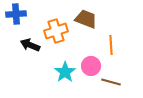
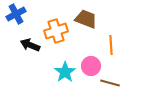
blue cross: rotated 24 degrees counterclockwise
brown line: moved 1 px left, 1 px down
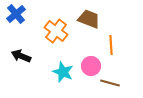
blue cross: rotated 12 degrees counterclockwise
brown trapezoid: moved 3 px right
orange cross: rotated 35 degrees counterclockwise
black arrow: moved 9 px left, 11 px down
cyan star: moved 2 px left; rotated 15 degrees counterclockwise
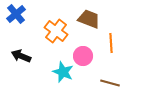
orange line: moved 2 px up
pink circle: moved 8 px left, 10 px up
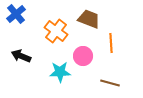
cyan star: moved 3 px left; rotated 25 degrees counterclockwise
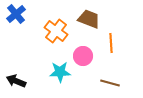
black arrow: moved 5 px left, 25 px down
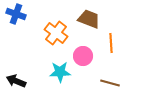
blue cross: rotated 30 degrees counterclockwise
orange cross: moved 2 px down
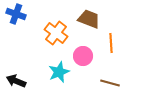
cyan star: moved 1 px left; rotated 20 degrees counterclockwise
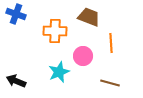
brown trapezoid: moved 2 px up
orange cross: moved 1 px left, 2 px up; rotated 35 degrees counterclockwise
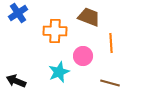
blue cross: moved 2 px right, 1 px up; rotated 36 degrees clockwise
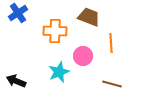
brown line: moved 2 px right, 1 px down
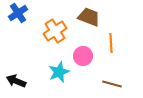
orange cross: rotated 35 degrees counterclockwise
